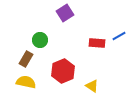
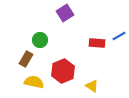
yellow semicircle: moved 8 px right
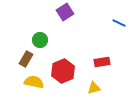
purple square: moved 1 px up
blue line: moved 13 px up; rotated 56 degrees clockwise
red rectangle: moved 5 px right, 19 px down; rotated 14 degrees counterclockwise
yellow triangle: moved 2 px right, 2 px down; rotated 48 degrees counterclockwise
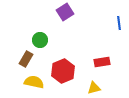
blue line: rotated 56 degrees clockwise
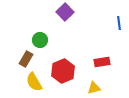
purple square: rotated 12 degrees counterclockwise
yellow semicircle: rotated 132 degrees counterclockwise
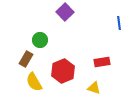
yellow triangle: rotated 32 degrees clockwise
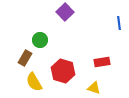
brown rectangle: moved 1 px left, 1 px up
red hexagon: rotated 20 degrees counterclockwise
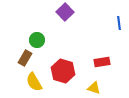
green circle: moved 3 px left
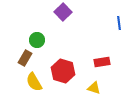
purple square: moved 2 px left
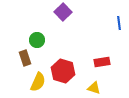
brown rectangle: rotated 49 degrees counterclockwise
yellow semicircle: moved 4 px right; rotated 126 degrees counterclockwise
